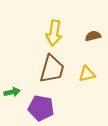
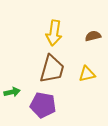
purple pentagon: moved 2 px right, 3 px up
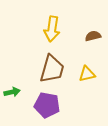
yellow arrow: moved 2 px left, 4 px up
purple pentagon: moved 4 px right
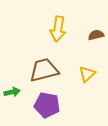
yellow arrow: moved 6 px right
brown semicircle: moved 3 px right, 1 px up
brown trapezoid: moved 8 px left, 1 px down; rotated 120 degrees counterclockwise
yellow triangle: rotated 30 degrees counterclockwise
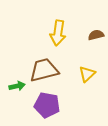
yellow arrow: moved 4 px down
green arrow: moved 5 px right, 6 px up
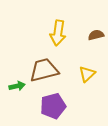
purple pentagon: moved 6 px right, 1 px down; rotated 25 degrees counterclockwise
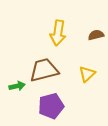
purple pentagon: moved 2 px left
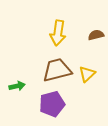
brown trapezoid: moved 13 px right
purple pentagon: moved 1 px right, 2 px up
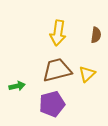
brown semicircle: rotated 112 degrees clockwise
